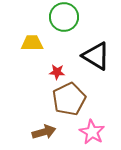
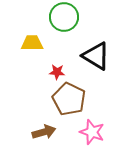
brown pentagon: rotated 20 degrees counterclockwise
pink star: rotated 10 degrees counterclockwise
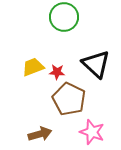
yellow trapezoid: moved 1 px right, 24 px down; rotated 20 degrees counterclockwise
black triangle: moved 8 px down; rotated 12 degrees clockwise
brown arrow: moved 4 px left, 2 px down
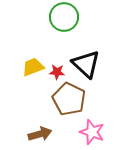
black triangle: moved 10 px left
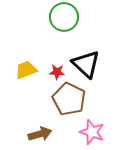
yellow trapezoid: moved 7 px left, 3 px down
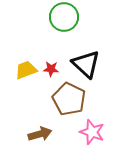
red star: moved 6 px left, 3 px up
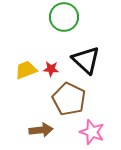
black triangle: moved 4 px up
brown arrow: moved 1 px right, 4 px up; rotated 10 degrees clockwise
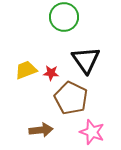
black triangle: rotated 12 degrees clockwise
red star: moved 4 px down
brown pentagon: moved 2 px right, 1 px up
